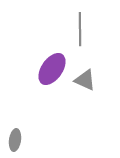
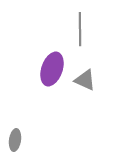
purple ellipse: rotated 16 degrees counterclockwise
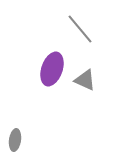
gray line: rotated 40 degrees counterclockwise
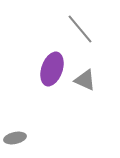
gray ellipse: moved 2 px up; rotated 70 degrees clockwise
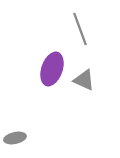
gray line: rotated 20 degrees clockwise
gray triangle: moved 1 px left
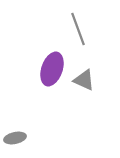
gray line: moved 2 px left
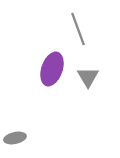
gray triangle: moved 4 px right, 3 px up; rotated 35 degrees clockwise
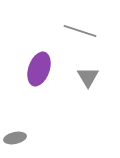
gray line: moved 2 px right, 2 px down; rotated 52 degrees counterclockwise
purple ellipse: moved 13 px left
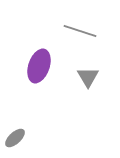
purple ellipse: moved 3 px up
gray ellipse: rotated 30 degrees counterclockwise
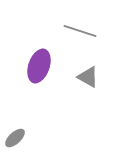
gray triangle: rotated 30 degrees counterclockwise
